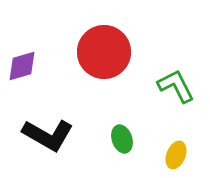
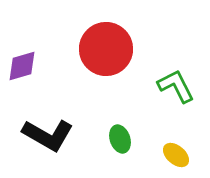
red circle: moved 2 px right, 3 px up
green ellipse: moved 2 px left
yellow ellipse: rotated 72 degrees counterclockwise
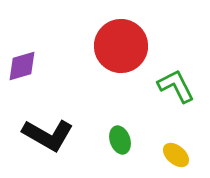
red circle: moved 15 px right, 3 px up
green ellipse: moved 1 px down
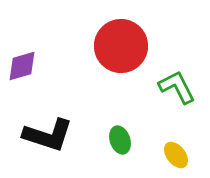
green L-shape: moved 1 px right, 1 px down
black L-shape: rotated 12 degrees counterclockwise
yellow ellipse: rotated 12 degrees clockwise
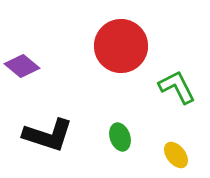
purple diamond: rotated 56 degrees clockwise
green ellipse: moved 3 px up
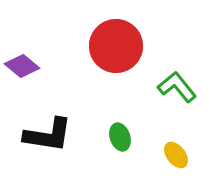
red circle: moved 5 px left
green L-shape: rotated 12 degrees counterclockwise
black L-shape: rotated 9 degrees counterclockwise
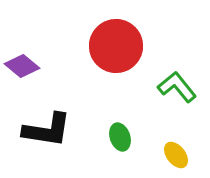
black L-shape: moved 1 px left, 5 px up
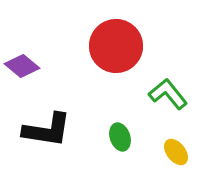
green L-shape: moved 9 px left, 7 px down
yellow ellipse: moved 3 px up
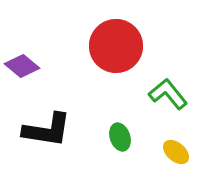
yellow ellipse: rotated 12 degrees counterclockwise
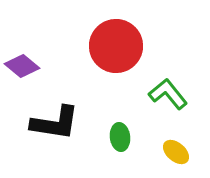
black L-shape: moved 8 px right, 7 px up
green ellipse: rotated 12 degrees clockwise
